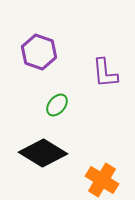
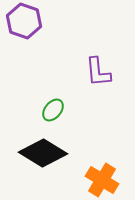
purple hexagon: moved 15 px left, 31 px up
purple L-shape: moved 7 px left, 1 px up
green ellipse: moved 4 px left, 5 px down
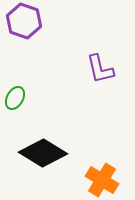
purple L-shape: moved 2 px right, 3 px up; rotated 8 degrees counterclockwise
green ellipse: moved 38 px left, 12 px up; rotated 10 degrees counterclockwise
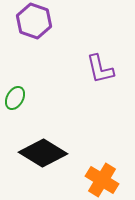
purple hexagon: moved 10 px right
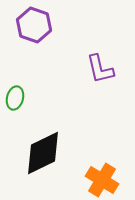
purple hexagon: moved 4 px down
green ellipse: rotated 15 degrees counterclockwise
black diamond: rotated 57 degrees counterclockwise
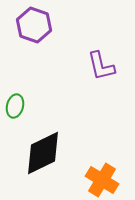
purple L-shape: moved 1 px right, 3 px up
green ellipse: moved 8 px down
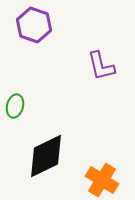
black diamond: moved 3 px right, 3 px down
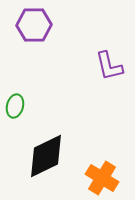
purple hexagon: rotated 20 degrees counterclockwise
purple L-shape: moved 8 px right
orange cross: moved 2 px up
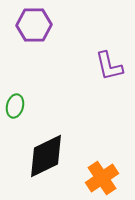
orange cross: rotated 24 degrees clockwise
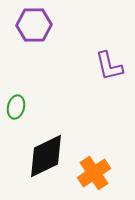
green ellipse: moved 1 px right, 1 px down
orange cross: moved 8 px left, 5 px up
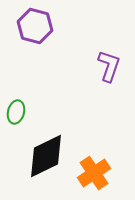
purple hexagon: moved 1 px right, 1 px down; rotated 16 degrees clockwise
purple L-shape: rotated 148 degrees counterclockwise
green ellipse: moved 5 px down
